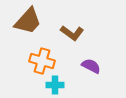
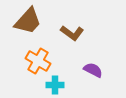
orange cross: moved 4 px left; rotated 15 degrees clockwise
purple semicircle: moved 2 px right, 4 px down
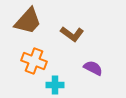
brown L-shape: moved 1 px down
orange cross: moved 4 px left; rotated 10 degrees counterclockwise
purple semicircle: moved 2 px up
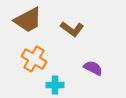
brown trapezoid: moved 1 px up; rotated 20 degrees clockwise
brown L-shape: moved 5 px up
orange cross: moved 2 px up; rotated 10 degrees clockwise
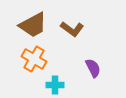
brown trapezoid: moved 5 px right, 5 px down
purple semicircle: rotated 36 degrees clockwise
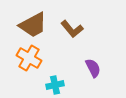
brown L-shape: rotated 15 degrees clockwise
orange cross: moved 5 px left, 1 px up
cyan cross: rotated 12 degrees counterclockwise
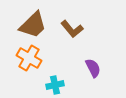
brown trapezoid: rotated 16 degrees counterclockwise
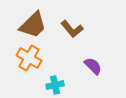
purple semicircle: moved 2 px up; rotated 18 degrees counterclockwise
